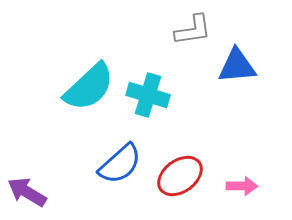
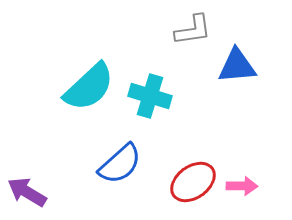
cyan cross: moved 2 px right, 1 px down
red ellipse: moved 13 px right, 6 px down
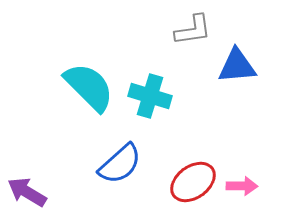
cyan semicircle: rotated 92 degrees counterclockwise
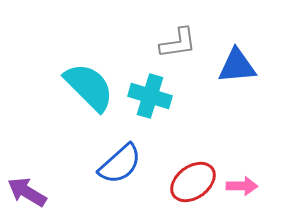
gray L-shape: moved 15 px left, 13 px down
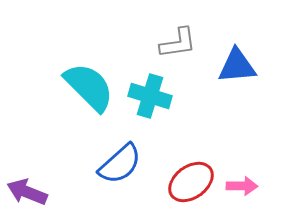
red ellipse: moved 2 px left
purple arrow: rotated 9 degrees counterclockwise
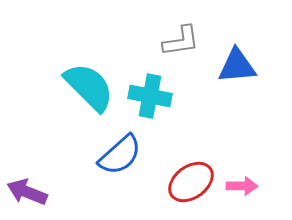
gray L-shape: moved 3 px right, 2 px up
cyan cross: rotated 6 degrees counterclockwise
blue semicircle: moved 9 px up
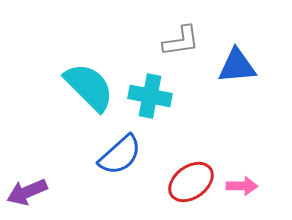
purple arrow: rotated 45 degrees counterclockwise
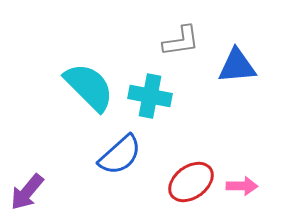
purple arrow: rotated 27 degrees counterclockwise
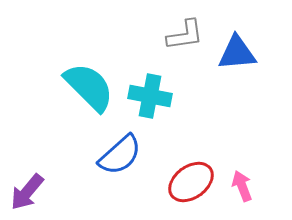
gray L-shape: moved 4 px right, 6 px up
blue triangle: moved 13 px up
pink arrow: rotated 112 degrees counterclockwise
